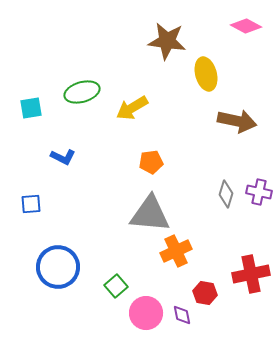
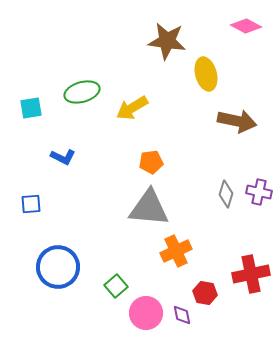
gray triangle: moved 1 px left, 6 px up
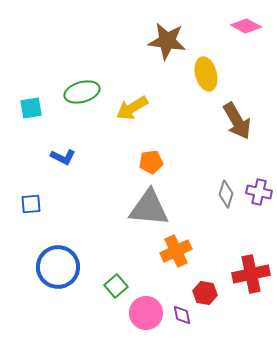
brown arrow: rotated 48 degrees clockwise
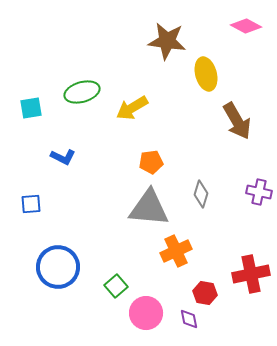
gray diamond: moved 25 px left
purple diamond: moved 7 px right, 4 px down
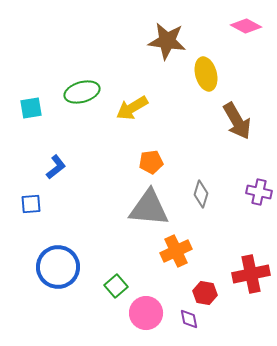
blue L-shape: moved 7 px left, 10 px down; rotated 65 degrees counterclockwise
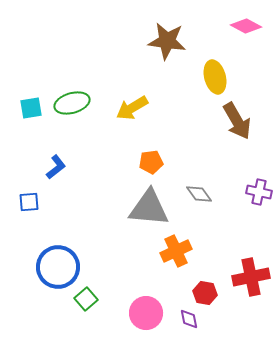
yellow ellipse: moved 9 px right, 3 px down
green ellipse: moved 10 px left, 11 px down
gray diamond: moved 2 px left; rotated 52 degrees counterclockwise
blue square: moved 2 px left, 2 px up
red cross: moved 3 px down
green square: moved 30 px left, 13 px down
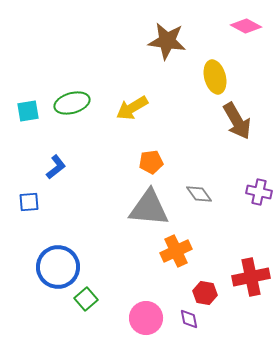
cyan square: moved 3 px left, 3 px down
pink circle: moved 5 px down
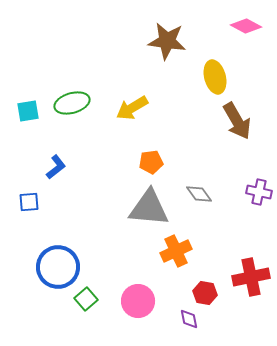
pink circle: moved 8 px left, 17 px up
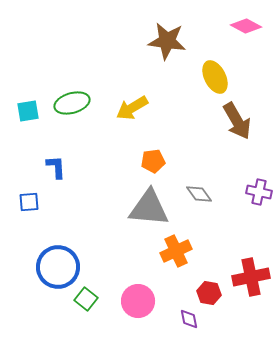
yellow ellipse: rotated 12 degrees counterclockwise
orange pentagon: moved 2 px right, 1 px up
blue L-shape: rotated 55 degrees counterclockwise
red hexagon: moved 4 px right
green square: rotated 10 degrees counterclockwise
